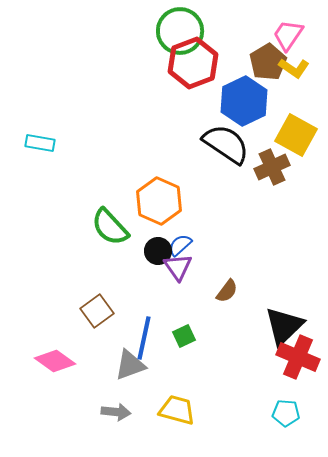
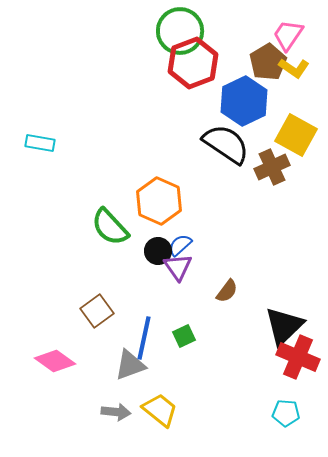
yellow trapezoid: moved 17 px left; rotated 24 degrees clockwise
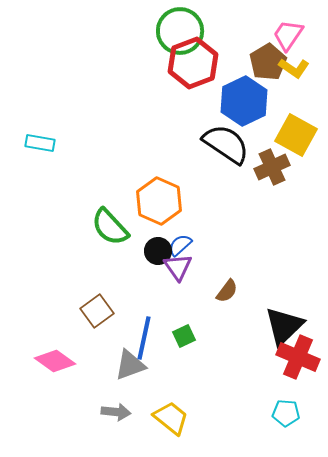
yellow trapezoid: moved 11 px right, 8 px down
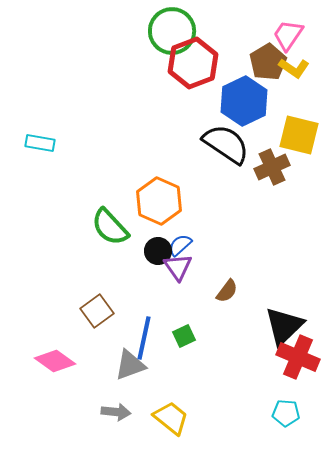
green circle: moved 8 px left
yellow square: moved 3 px right; rotated 15 degrees counterclockwise
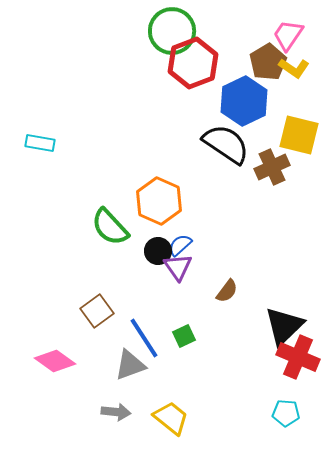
blue line: rotated 45 degrees counterclockwise
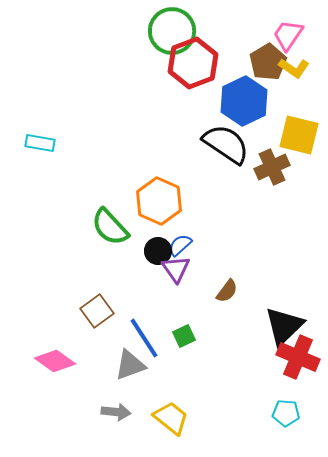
purple triangle: moved 2 px left, 2 px down
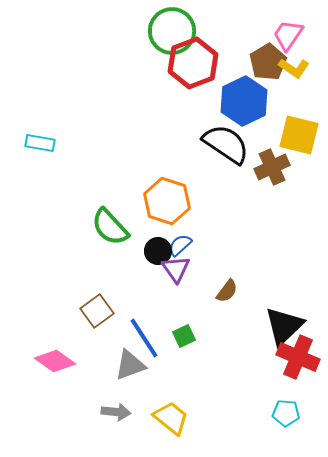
orange hexagon: moved 8 px right; rotated 6 degrees counterclockwise
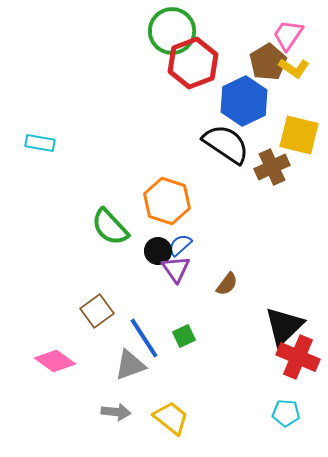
brown semicircle: moved 7 px up
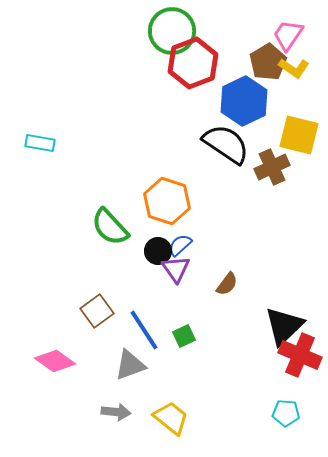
blue line: moved 8 px up
red cross: moved 2 px right, 2 px up
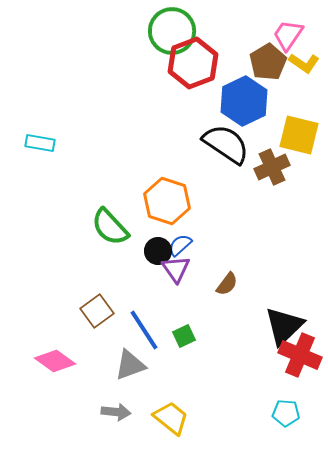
yellow L-shape: moved 10 px right, 5 px up
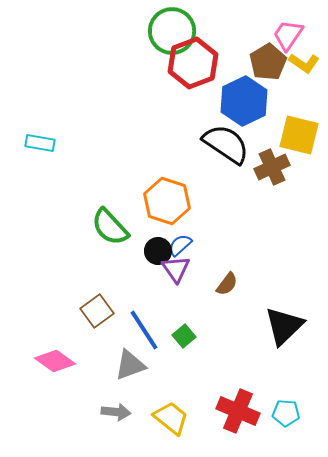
green square: rotated 15 degrees counterclockwise
red cross: moved 62 px left, 56 px down
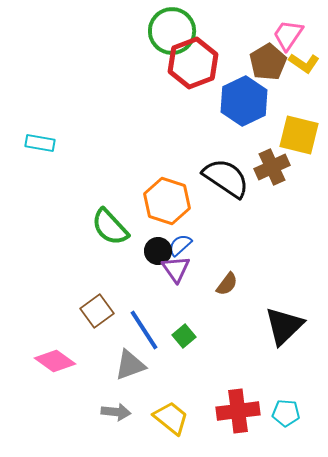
black semicircle: moved 34 px down
red cross: rotated 30 degrees counterclockwise
